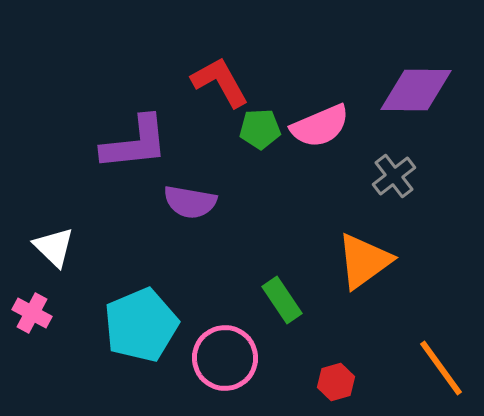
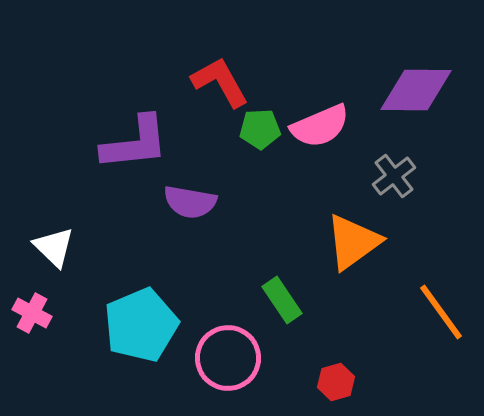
orange triangle: moved 11 px left, 19 px up
pink circle: moved 3 px right
orange line: moved 56 px up
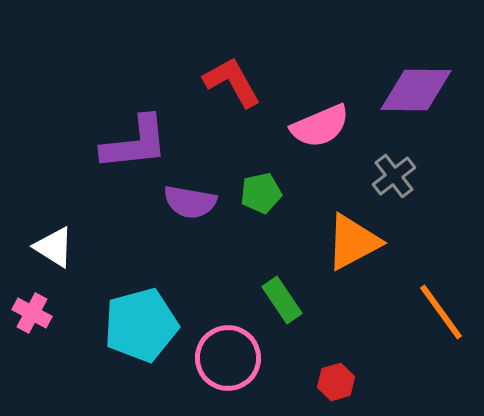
red L-shape: moved 12 px right
green pentagon: moved 1 px right, 64 px down; rotated 9 degrees counterclockwise
orange triangle: rotated 8 degrees clockwise
white triangle: rotated 12 degrees counterclockwise
cyan pentagon: rotated 8 degrees clockwise
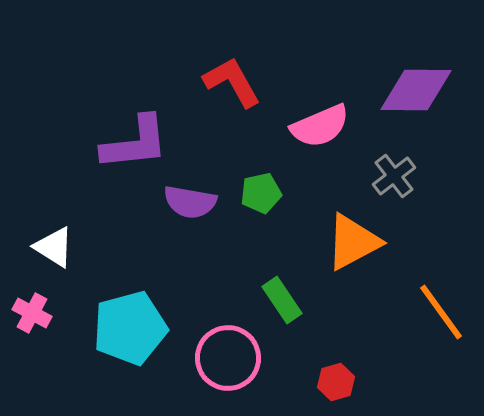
cyan pentagon: moved 11 px left, 3 px down
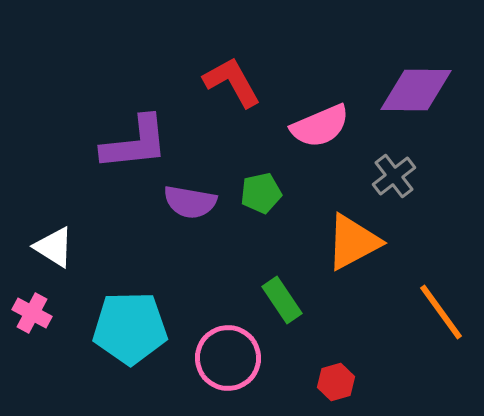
cyan pentagon: rotated 14 degrees clockwise
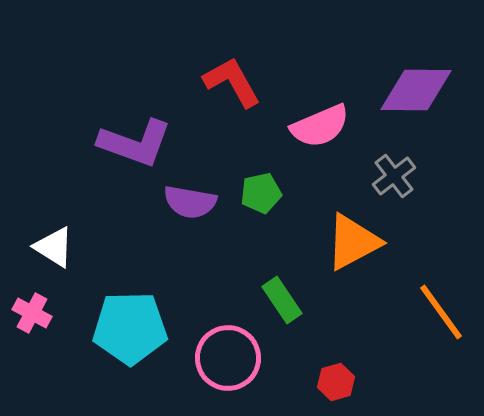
purple L-shape: rotated 26 degrees clockwise
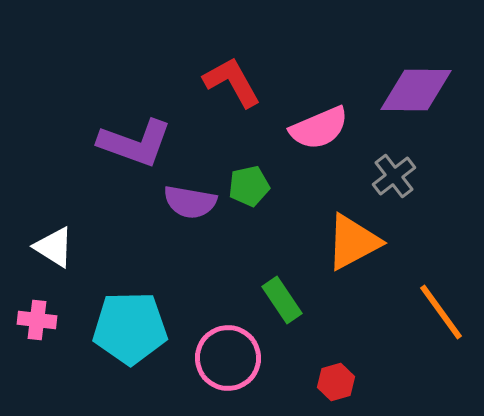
pink semicircle: moved 1 px left, 2 px down
green pentagon: moved 12 px left, 7 px up
pink cross: moved 5 px right, 7 px down; rotated 21 degrees counterclockwise
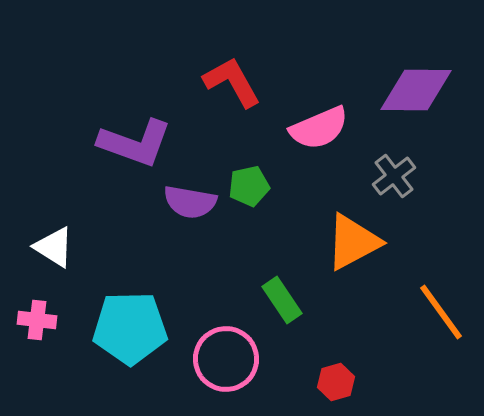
pink circle: moved 2 px left, 1 px down
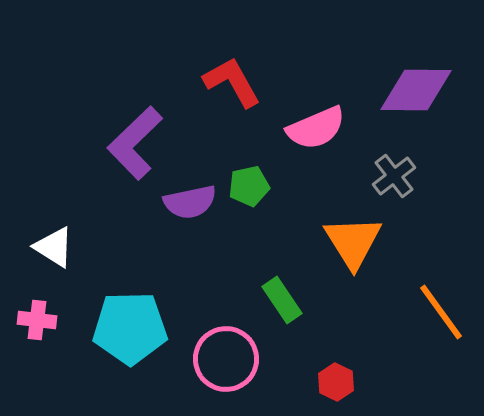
pink semicircle: moved 3 px left
purple L-shape: rotated 116 degrees clockwise
purple semicircle: rotated 22 degrees counterclockwise
orange triangle: rotated 34 degrees counterclockwise
red hexagon: rotated 18 degrees counterclockwise
